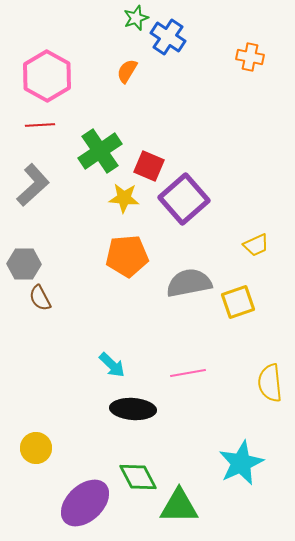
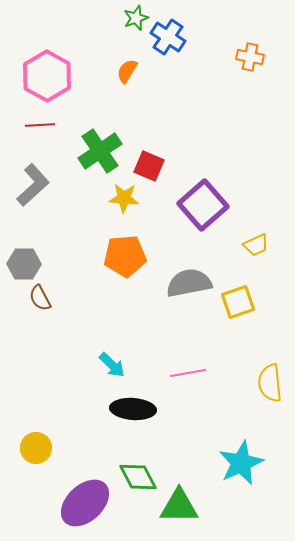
purple square: moved 19 px right, 6 px down
orange pentagon: moved 2 px left
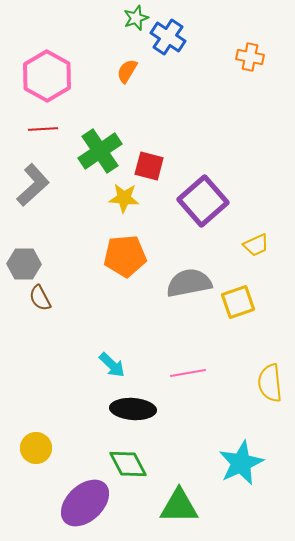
red line: moved 3 px right, 4 px down
red square: rotated 8 degrees counterclockwise
purple square: moved 4 px up
green diamond: moved 10 px left, 13 px up
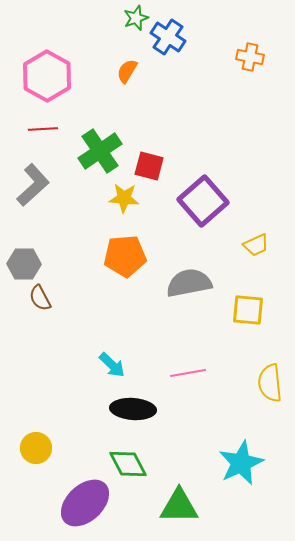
yellow square: moved 10 px right, 8 px down; rotated 24 degrees clockwise
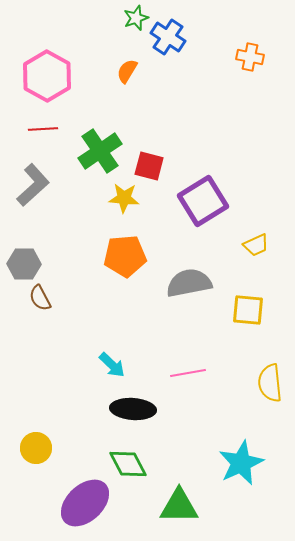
purple square: rotated 9 degrees clockwise
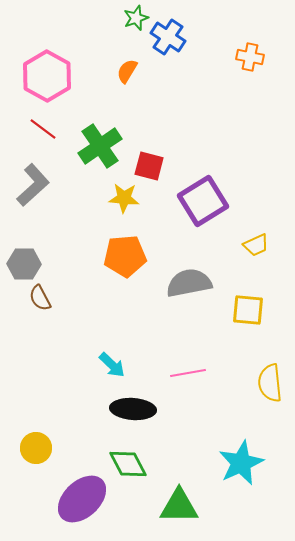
red line: rotated 40 degrees clockwise
green cross: moved 5 px up
purple ellipse: moved 3 px left, 4 px up
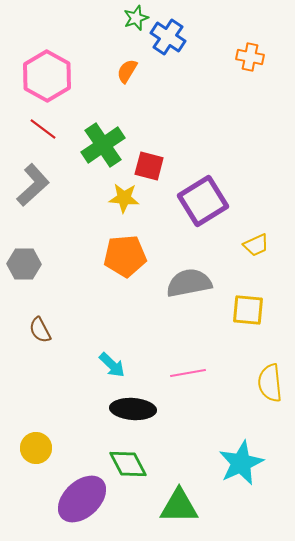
green cross: moved 3 px right, 1 px up
brown semicircle: moved 32 px down
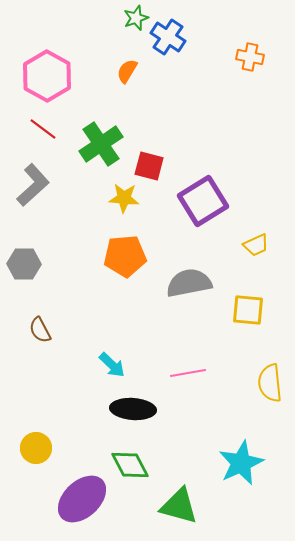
green cross: moved 2 px left, 1 px up
green diamond: moved 2 px right, 1 px down
green triangle: rotated 15 degrees clockwise
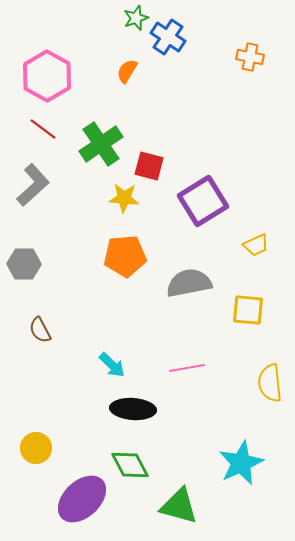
pink line: moved 1 px left, 5 px up
